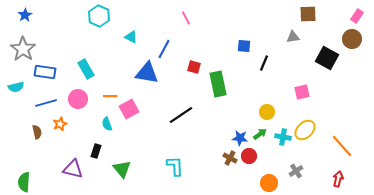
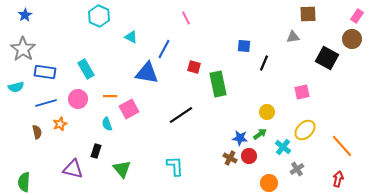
cyan cross at (283, 137): moved 10 px down; rotated 28 degrees clockwise
gray cross at (296, 171): moved 1 px right, 2 px up
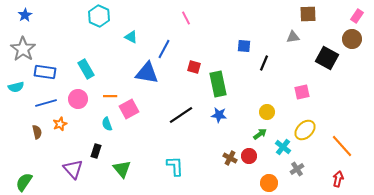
blue star at (240, 138): moved 21 px left, 23 px up
purple triangle at (73, 169): rotated 35 degrees clockwise
green semicircle at (24, 182): rotated 30 degrees clockwise
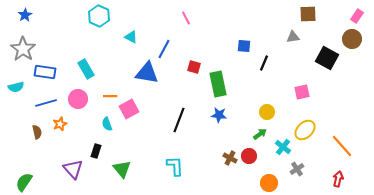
black line at (181, 115): moved 2 px left, 5 px down; rotated 35 degrees counterclockwise
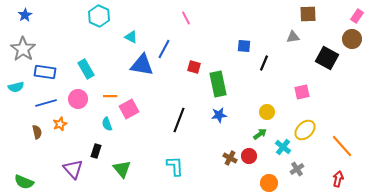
blue triangle at (147, 73): moved 5 px left, 8 px up
blue star at (219, 115): rotated 14 degrees counterclockwise
green semicircle at (24, 182): rotated 102 degrees counterclockwise
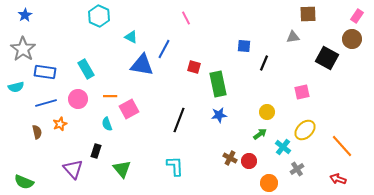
red circle at (249, 156): moved 5 px down
red arrow at (338, 179): rotated 84 degrees counterclockwise
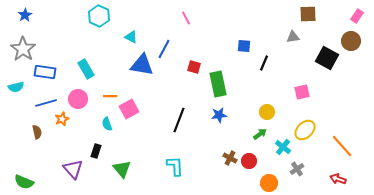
brown circle at (352, 39): moved 1 px left, 2 px down
orange star at (60, 124): moved 2 px right, 5 px up
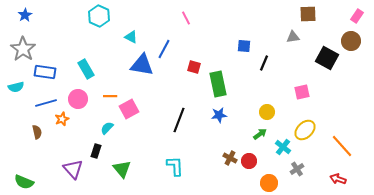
cyan semicircle at (107, 124): moved 4 px down; rotated 64 degrees clockwise
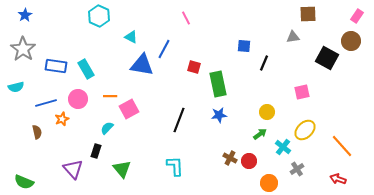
blue rectangle at (45, 72): moved 11 px right, 6 px up
